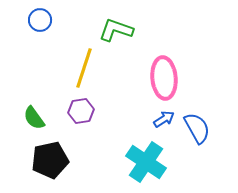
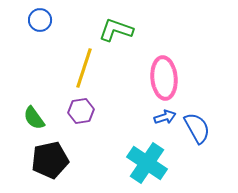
blue arrow: moved 1 px right, 2 px up; rotated 15 degrees clockwise
cyan cross: moved 1 px right, 1 px down
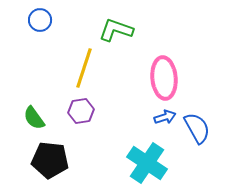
black pentagon: rotated 18 degrees clockwise
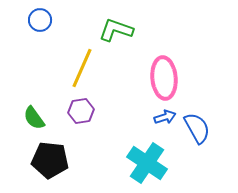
yellow line: moved 2 px left; rotated 6 degrees clockwise
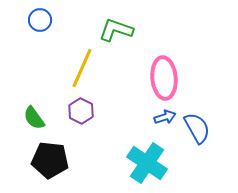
purple hexagon: rotated 25 degrees counterclockwise
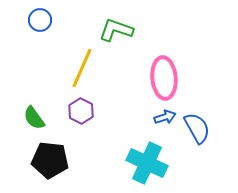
cyan cross: rotated 9 degrees counterclockwise
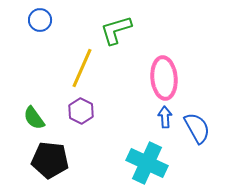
green L-shape: rotated 36 degrees counterclockwise
blue arrow: rotated 75 degrees counterclockwise
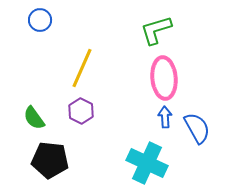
green L-shape: moved 40 px right
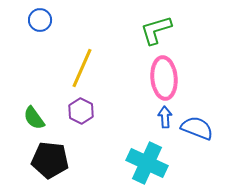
blue semicircle: rotated 40 degrees counterclockwise
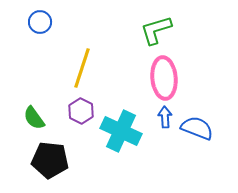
blue circle: moved 2 px down
yellow line: rotated 6 degrees counterclockwise
cyan cross: moved 26 px left, 32 px up
